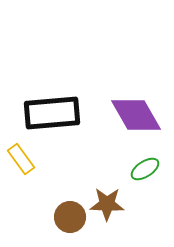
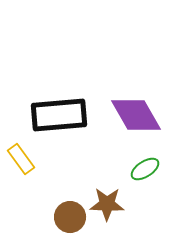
black rectangle: moved 7 px right, 2 px down
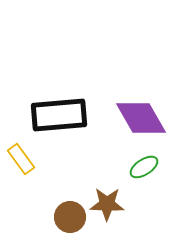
purple diamond: moved 5 px right, 3 px down
green ellipse: moved 1 px left, 2 px up
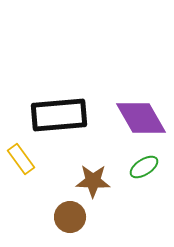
brown star: moved 14 px left, 23 px up
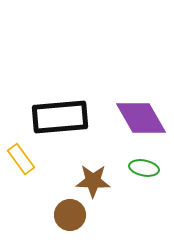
black rectangle: moved 1 px right, 2 px down
green ellipse: moved 1 px down; rotated 44 degrees clockwise
brown circle: moved 2 px up
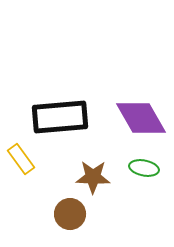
brown star: moved 4 px up
brown circle: moved 1 px up
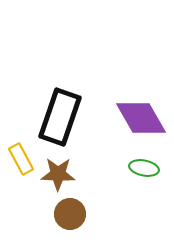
black rectangle: rotated 66 degrees counterclockwise
yellow rectangle: rotated 8 degrees clockwise
brown star: moved 35 px left, 3 px up
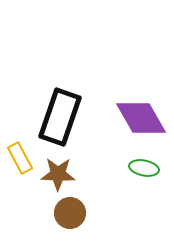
yellow rectangle: moved 1 px left, 1 px up
brown circle: moved 1 px up
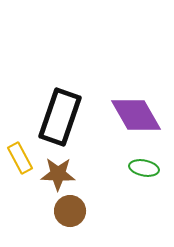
purple diamond: moved 5 px left, 3 px up
brown circle: moved 2 px up
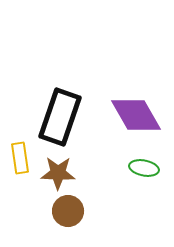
yellow rectangle: rotated 20 degrees clockwise
brown star: moved 1 px up
brown circle: moved 2 px left
